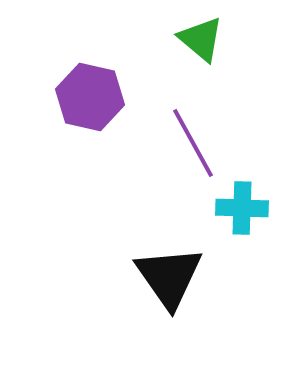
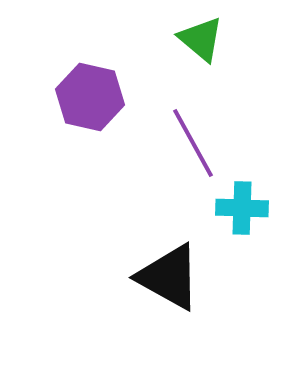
black triangle: rotated 26 degrees counterclockwise
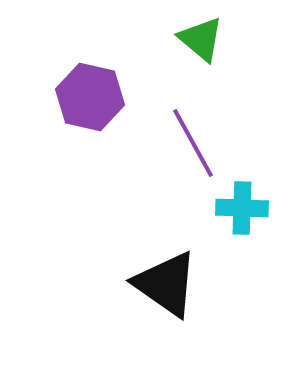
black triangle: moved 3 px left, 7 px down; rotated 6 degrees clockwise
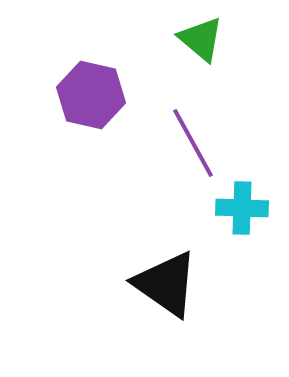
purple hexagon: moved 1 px right, 2 px up
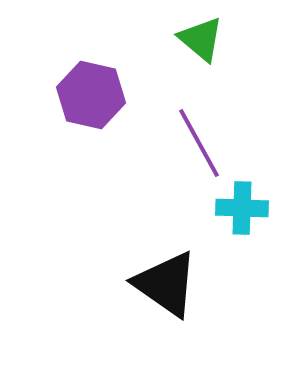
purple line: moved 6 px right
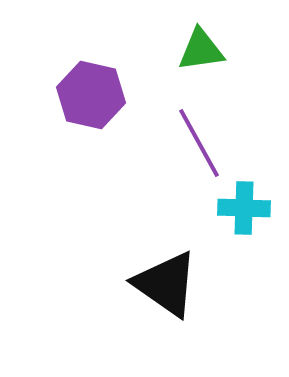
green triangle: moved 11 px down; rotated 48 degrees counterclockwise
cyan cross: moved 2 px right
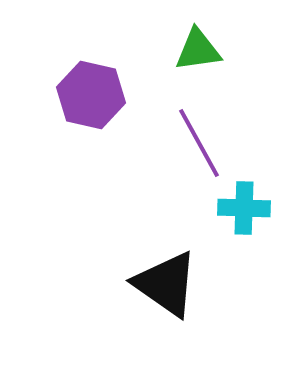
green triangle: moved 3 px left
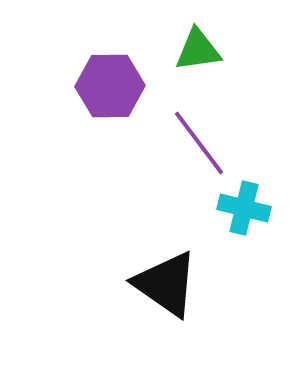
purple hexagon: moved 19 px right, 9 px up; rotated 14 degrees counterclockwise
purple line: rotated 8 degrees counterclockwise
cyan cross: rotated 12 degrees clockwise
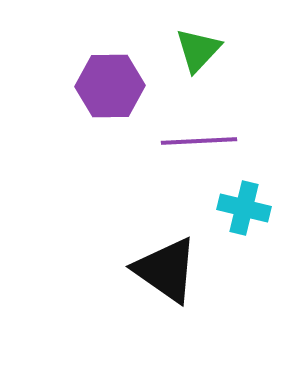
green triangle: rotated 39 degrees counterclockwise
purple line: moved 2 px up; rotated 56 degrees counterclockwise
black triangle: moved 14 px up
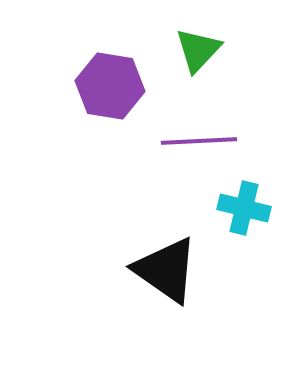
purple hexagon: rotated 10 degrees clockwise
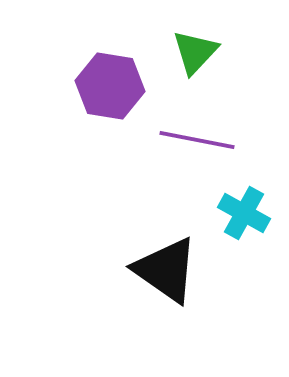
green triangle: moved 3 px left, 2 px down
purple line: moved 2 px left, 1 px up; rotated 14 degrees clockwise
cyan cross: moved 5 px down; rotated 15 degrees clockwise
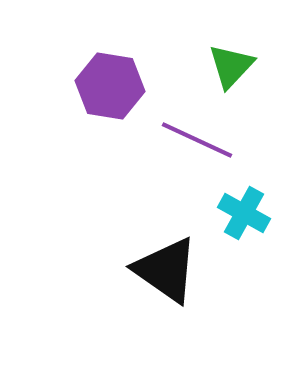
green triangle: moved 36 px right, 14 px down
purple line: rotated 14 degrees clockwise
